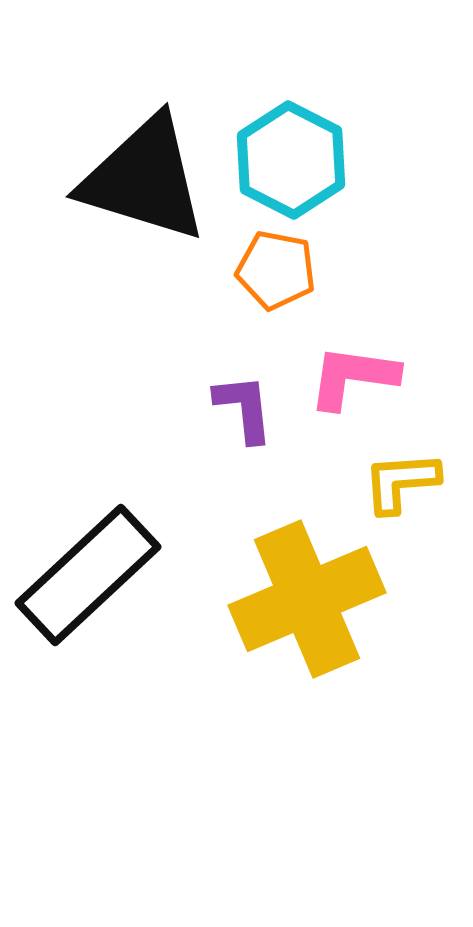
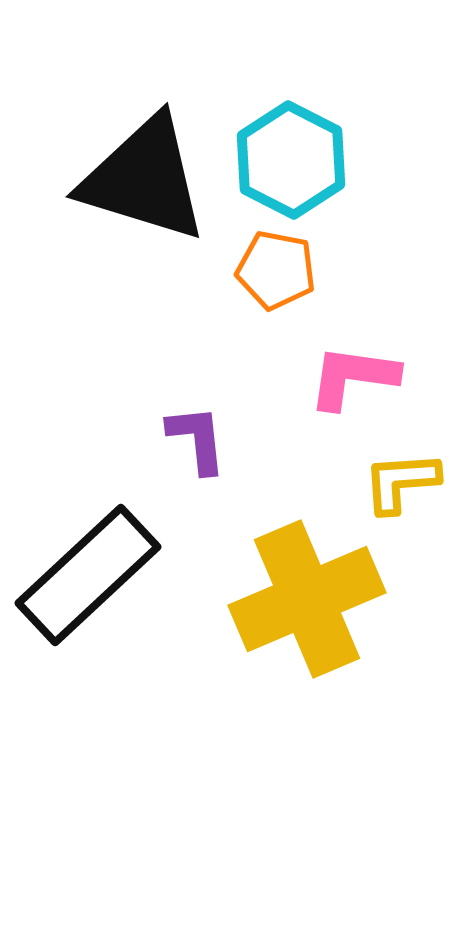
purple L-shape: moved 47 px left, 31 px down
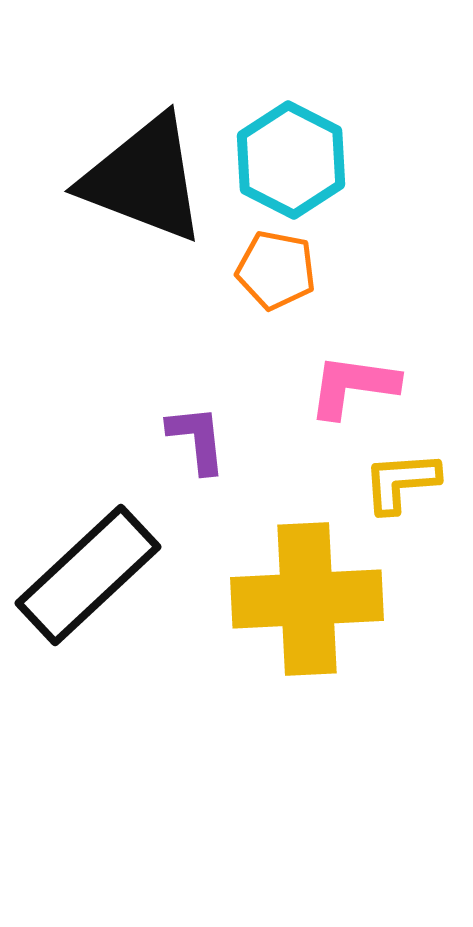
black triangle: rotated 4 degrees clockwise
pink L-shape: moved 9 px down
yellow cross: rotated 20 degrees clockwise
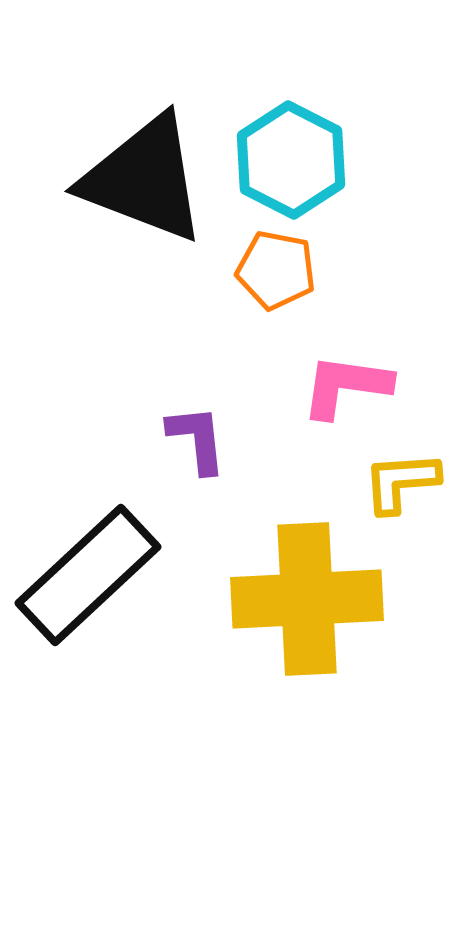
pink L-shape: moved 7 px left
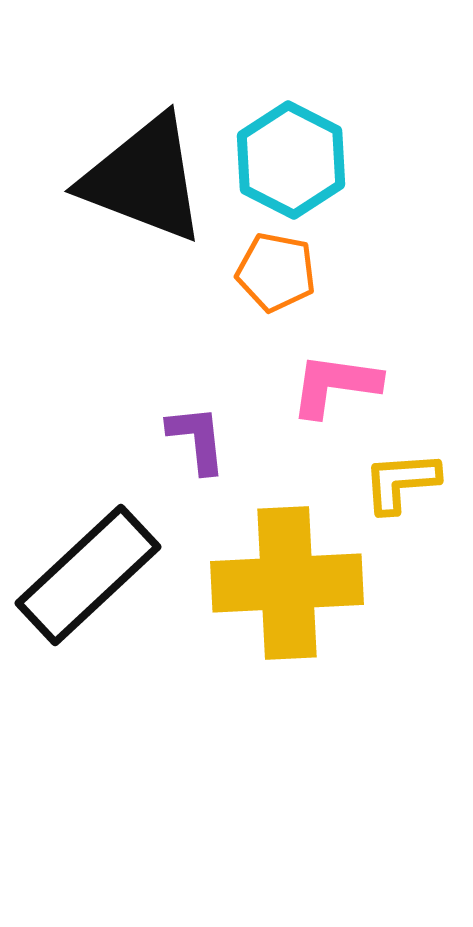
orange pentagon: moved 2 px down
pink L-shape: moved 11 px left, 1 px up
yellow cross: moved 20 px left, 16 px up
